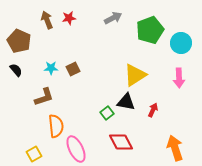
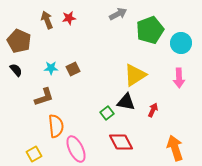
gray arrow: moved 5 px right, 4 px up
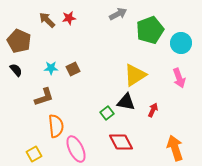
brown arrow: rotated 24 degrees counterclockwise
pink arrow: rotated 18 degrees counterclockwise
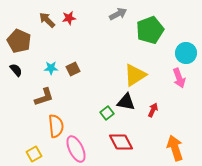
cyan circle: moved 5 px right, 10 px down
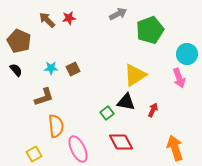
cyan circle: moved 1 px right, 1 px down
pink ellipse: moved 2 px right
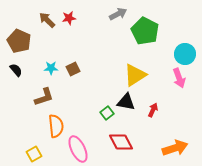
green pentagon: moved 5 px left, 1 px down; rotated 24 degrees counterclockwise
cyan circle: moved 2 px left
orange arrow: rotated 90 degrees clockwise
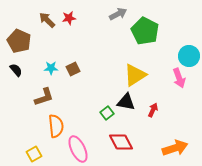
cyan circle: moved 4 px right, 2 px down
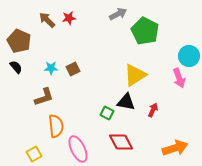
black semicircle: moved 3 px up
green square: rotated 24 degrees counterclockwise
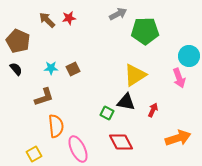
green pentagon: rotated 28 degrees counterclockwise
brown pentagon: moved 1 px left
black semicircle: moved 2 px down
orange arrow: moved 3 px right, 10 px up
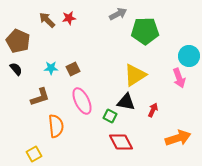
brown L-shape: moved 4 px left
green square: moved 3 px right, 3 px down
pink ellipse: moved 4 px right, 48 px up
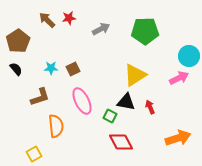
gray arrow: moved 17 px left, 15 px down
brown pentagon: rotated 15 degrees clockwise
pink arrow: rotated 96 degrees counterclockwise
red arrow: moved 3 px left, 3 px up; rotated 48 degrees counterclockwise
